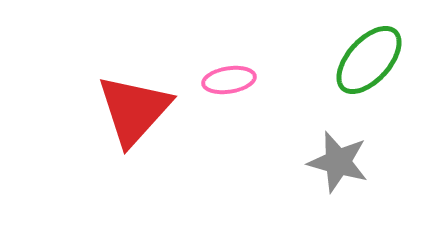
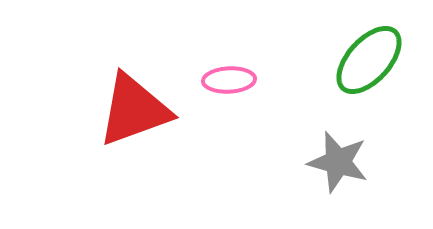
pink ellipse: rotated 6 degrees clockwise
red triangle: rotated 28 degrees clockwise
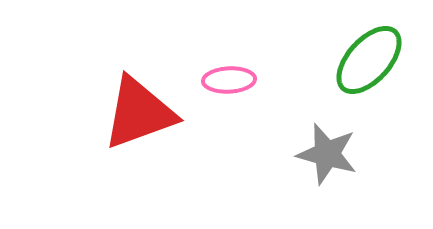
red triangle: moved 5 px right, 3 px down
gray star: moved 11 px left, 8 px up
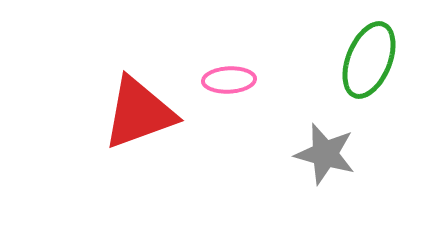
green ellipse: rotated 20 degrees counterclockwise
gray star: moved 2 px left
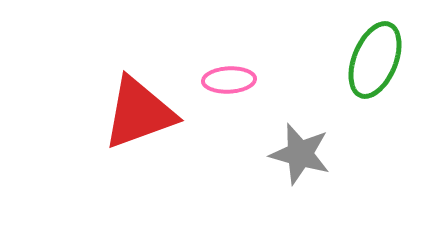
green ellipse: moved 6 px right
gray star: moved 25 px left
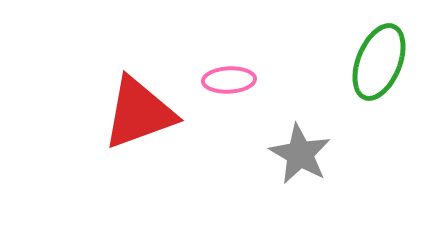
green ellipse: moved 4 px right, 2 px down
gray star: rotated 14 degrees clockwise
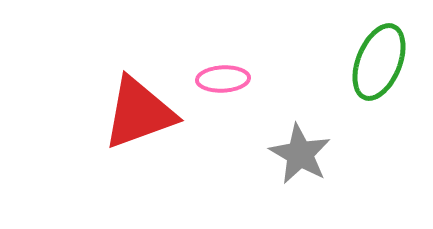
pink ellipse: moved 6 px left, 1 px up
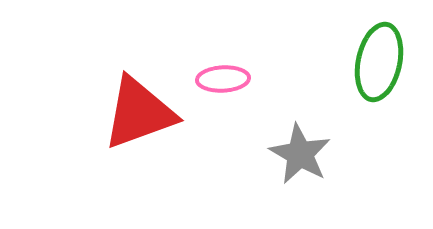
green ellipse: rotated 10 degrees counterclockwise
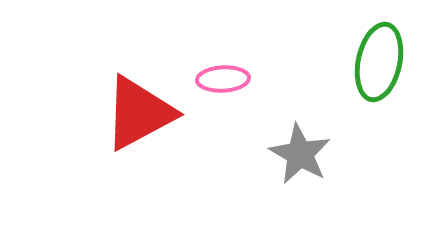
red triangle: rotated 8 degrees counterclockwise
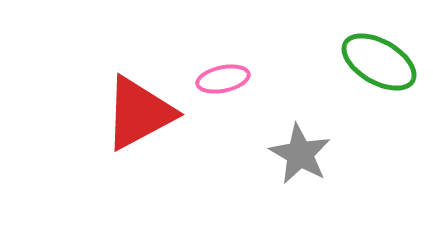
green ellipse: rotated 72 degrees counterclockwise
pink ellipse: rotated 9 degrees counterclockwise
